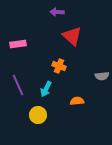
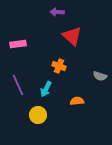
gray semicircle: moved 2 px left; rotated 24 degrees clockwise
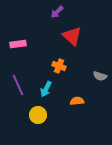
purple arrow: rotated 48 degrees counterclockwise
